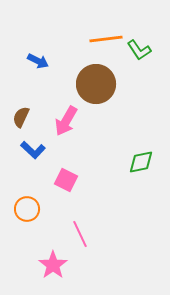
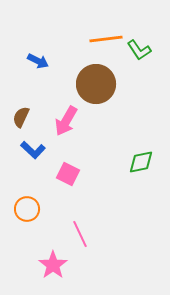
pink square: moved 2 px right, 6 px up
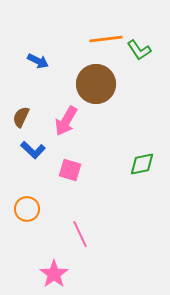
green diamond: moved 1 px right, 2 px down
pink square: moved 2 px right, 4 px up; rotated 10 degrees counterclockwise
pink star: moved 1 px right, 9 px down
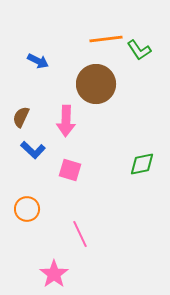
pink arrow: rotated 28 degrees counterclockwise
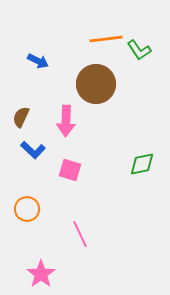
pink star: moved 13 px left
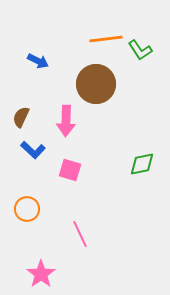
green L-shape: moved 1 px right
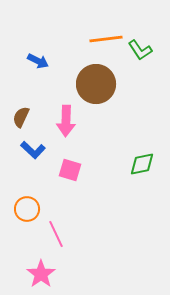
pink line: moved 24 px left
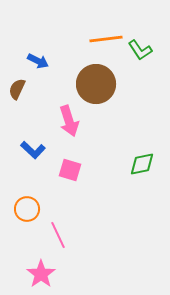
brown semicircle: moved 4 px left, 28 px up
pink arrow: moved 3 px right; rotated 20 degrees counterclockwise
pink line: moved 2 px right, 1 px down
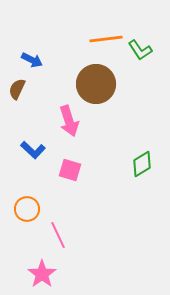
blue arrow: moved 6 px left, 1 px up
green diamond: rotated 20 degrees counterclockwise
pink star: moved 1 px right
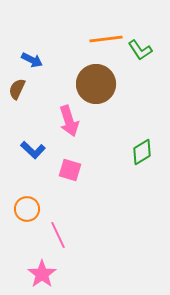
green diamond: moved 12 px up
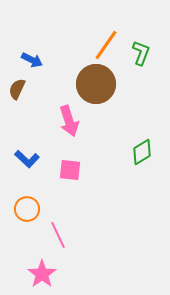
orange line: moved 6 px down; rotated 48 degrees counterclockwise
green L-shape: moved 1 px right, 3 px down; rotated 125 degrees counterclockwise
blue L-shape: moved 6 px left, 9 px down
pink square: rotated 10 degrees counterclockwise
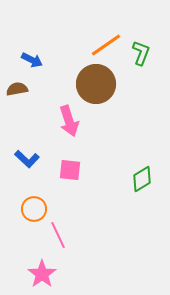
orange line: rotated 20 degrees clockwise
brown semicircle: rotated 55 degrees clockwise
green diamond: moved 27 px down
orange circle: moved 7 px right
